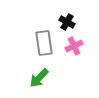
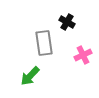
pink cross: moved 9 px right, 9 px down
green arrow: moved 9 px left, 2 px up
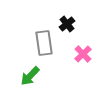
black cross: moved 2 px down; rotated 21 degrees clockwise
pink cross: moved 1 px up; rotated 18 degrees counterclockwise
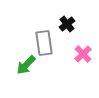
green arrow: moved 4 px left, 11 px up
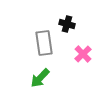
black cross: rotated 35 degrees counterclockwise
green arrow: moved 14 px right, 13 px down
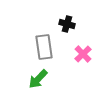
gray rectangle: moved 4 px down
green arrow: moved 2 px left, 1 px down
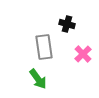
green arrow: rotated 80 degrees counterclockwise
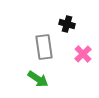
green arrow: rotated 20 degrees counterclockwise
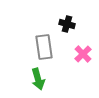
green arrow: rotated 40 degrees clockwise
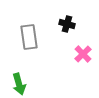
gray rectangle: moved 15 px left, 10 px up
green arrow: moved 19 px left, 5 px down
